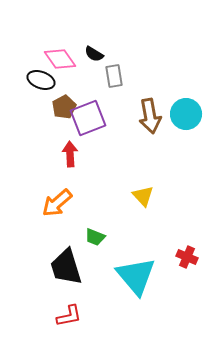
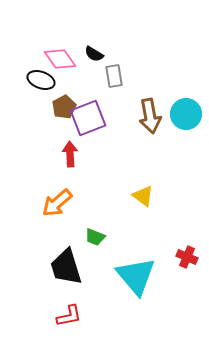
yellow triangle: rotated 10 degrees counterclockwise
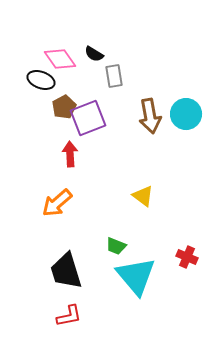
green trapezoid: moved 21 px right, 9 px down
black trapezoid: moved 4 px down
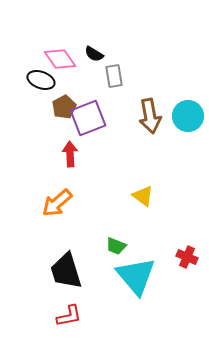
cyan circle: moved 2 px right, 2 px down
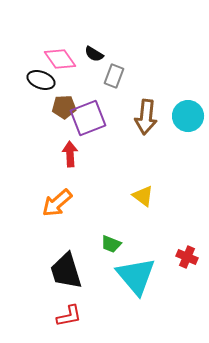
gray rectangle: rotated 30 degrees clockwise
brown pentagon: rotated 25 degrees clockwise
brown arrow: moved 4 px left, 1 px down; rotated 16 degrees clockwise
green trapezoid: moved 5 px left, 2 px up
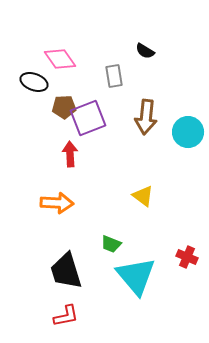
black semicircle: moved 51 px right, 3 px up
gray rectangle: rotated 30 degrees counterclockwise
black ellipse: moved 7 px left, 2 px down
cyan circle: moved 16 px down
orange arrow: rotated 136 degrees counterclockwise
red L-shape: moved 3 px left
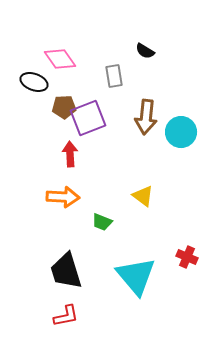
cyan circle: moved 7 px left
orange arrow: moved 6 px right, 6 px up
green trapezoid: moved 9 px left, 22 px up
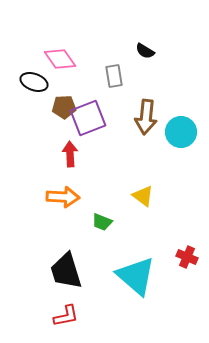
cyan triangle: rotated 9 degrees counterclockwise
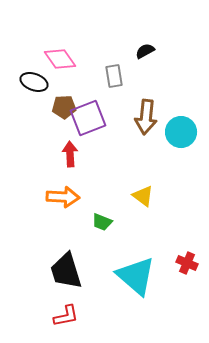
black semicircle: rotated 120 degrees clockwise
red cross: moved 6 px down
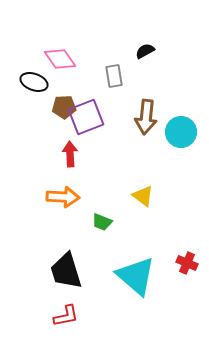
purple square: moved 2 px left, 1 px up
